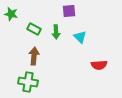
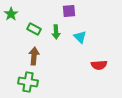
green star: rotated 24 degrees clockwise
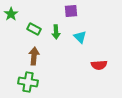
purple square: moved 2 px right
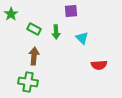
cyan triangle: moved 2 px right, 1 px down
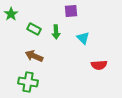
cyan triangle: moved 1 px right
brown arrow: rotated 72 degrees counterclockwise
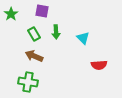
purple square: moved 29 px left; rotated 16 degrees clockwise
green rectangle: moved 5 px down; rotated 32 degrees clockwise
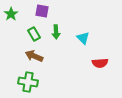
red semicircle: moved 1 px right, 2 px up
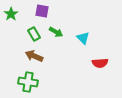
green arrow: rotated 56 degrees counterclockwise
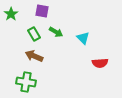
green cross: moved 2 px left
